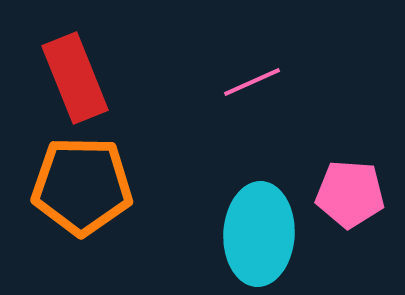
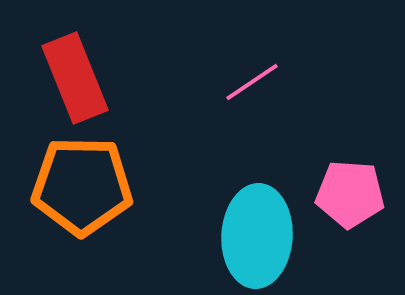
pink line: rotated 10 degrees counterclockwise
cyan ellipse: moved 2 px left, 2 px down
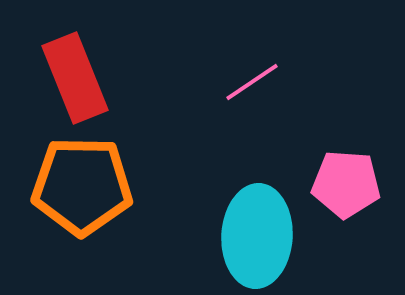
pink pentagon: moved 4 px left, 10 px up
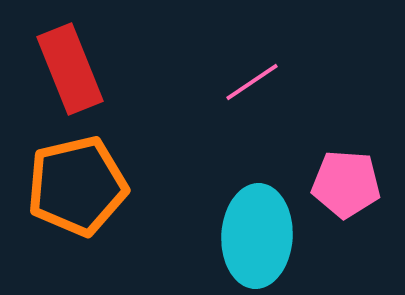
red rectangle: moved 5 px left, 9 px up
orange pentagon: moved 5 px left; rotated 14 degrees counterclockwise
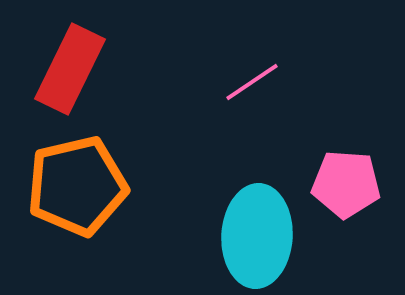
red rectangle: rotated 48 degrees clockwise
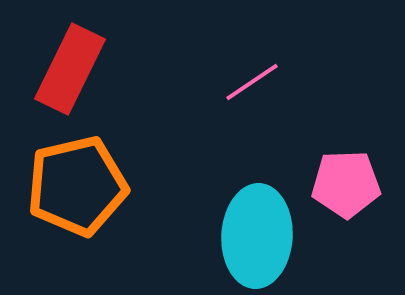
pink pentagon: rotated 6 degrees counterclockwise
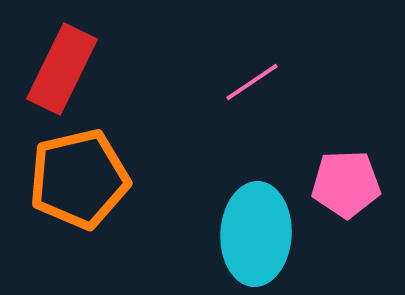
red rectangle: moved 8 px left
orange pentagon: moved 2 px right, 7 px up
cyan ellipse: moved 1 px left, 2 px up
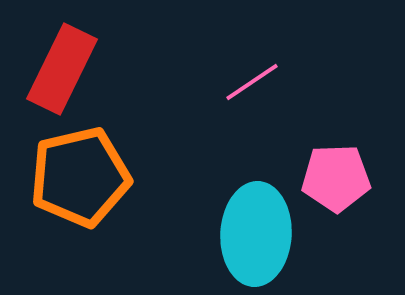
orange pentagon: moved 1 px right, 2 px up
pink pentagon: moved 10 px left, 6 px up
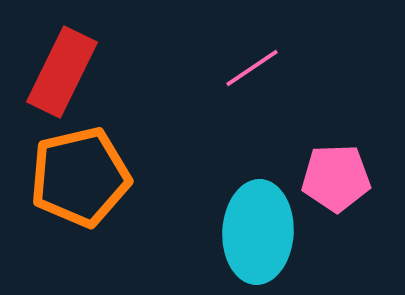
red rectangle: moved 3 px down
pink line: moved 14 px up
cyan ellipse: moved 2 px right, 2 px up
